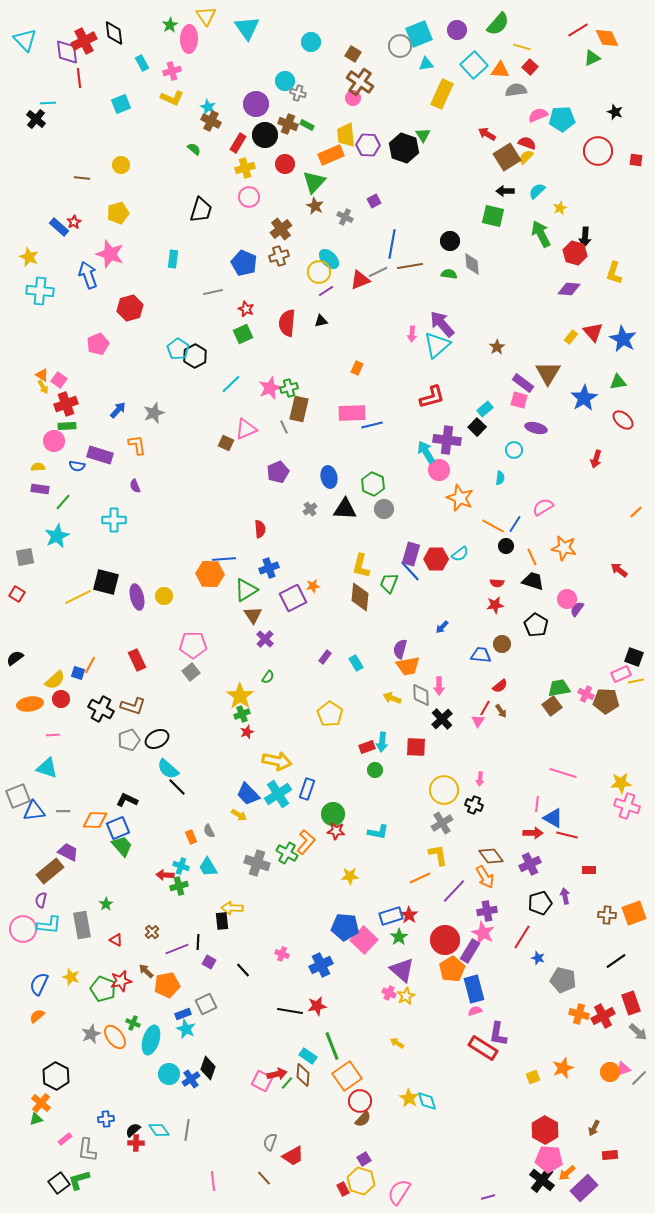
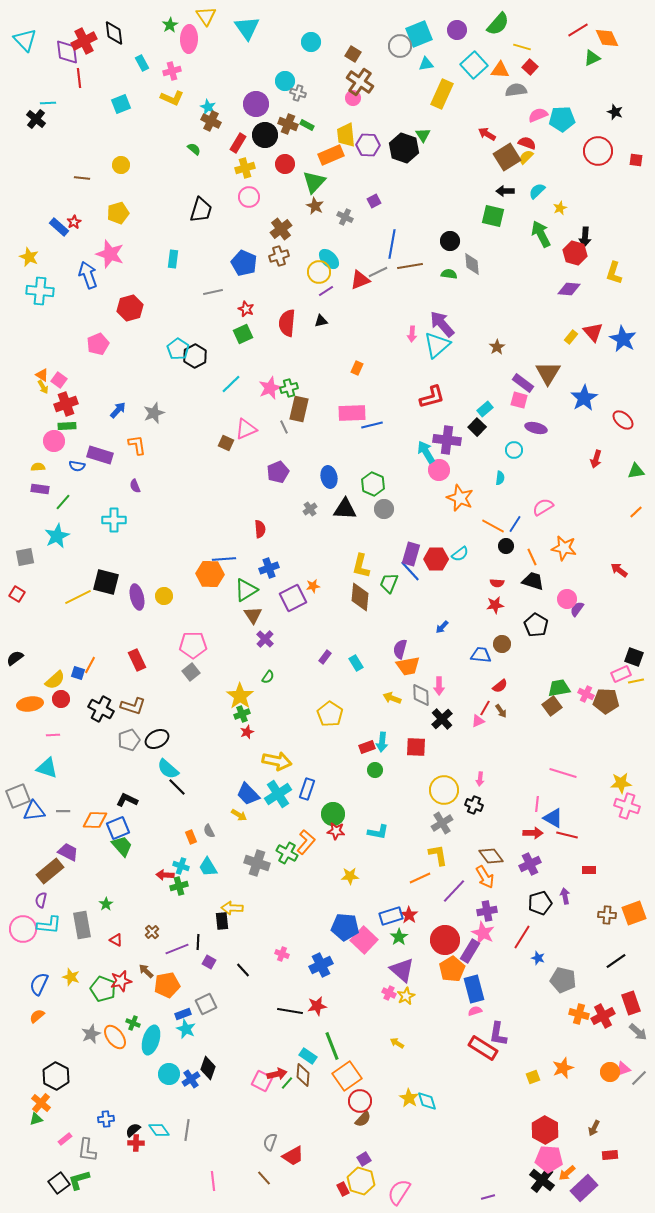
green triangle at (618, 382): moved 18 px right, 89 px down
pink triangle at (478, 721): rotated 32 degrees clockwise
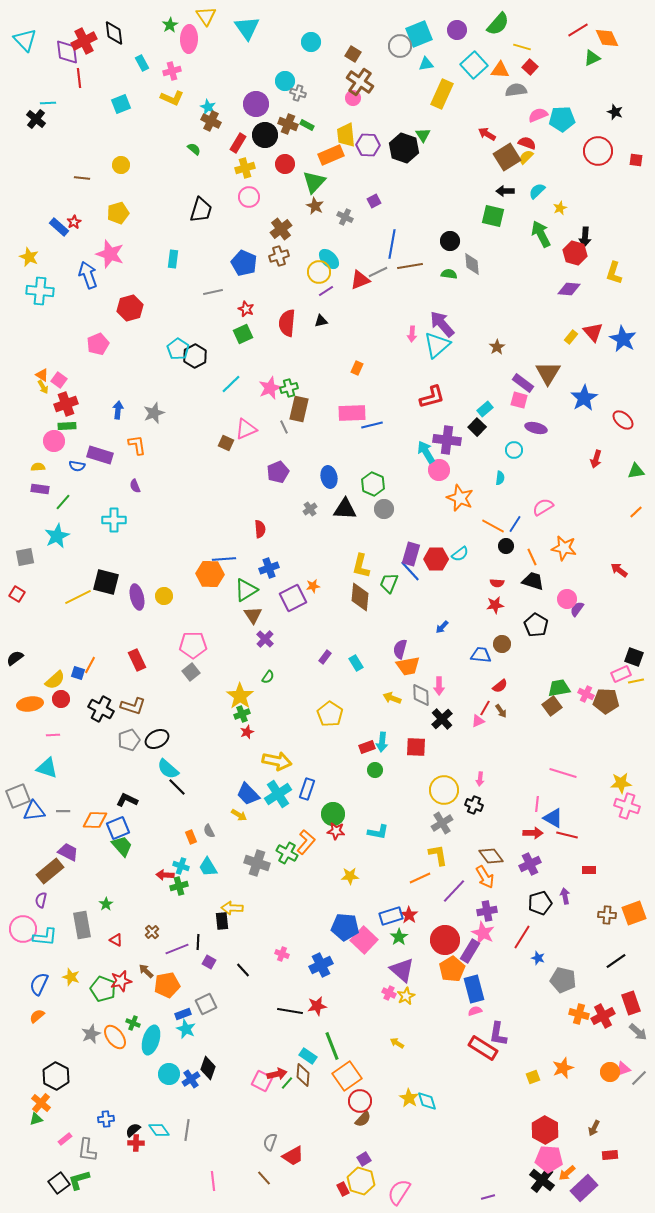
blue arrow at (118, 410): rotated 36 degrees counterclockwise
cyan L-shape at (49, 925): moved 4 px left, 12 px down
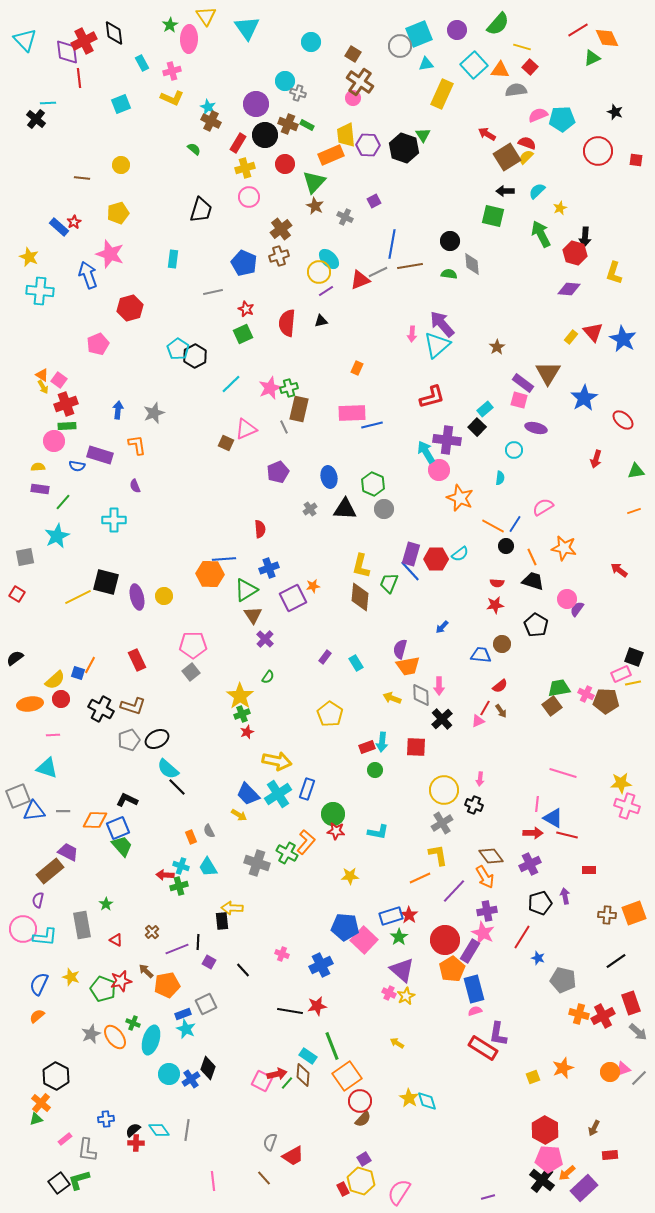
orange line at (636, 512): moved 2 px left, 1 px up; rotated 24 degrees clockwise
yellow line at (636, 681): moved 3 px left, 2 px down
purple semicircle at (41, 900): moved 3 px left
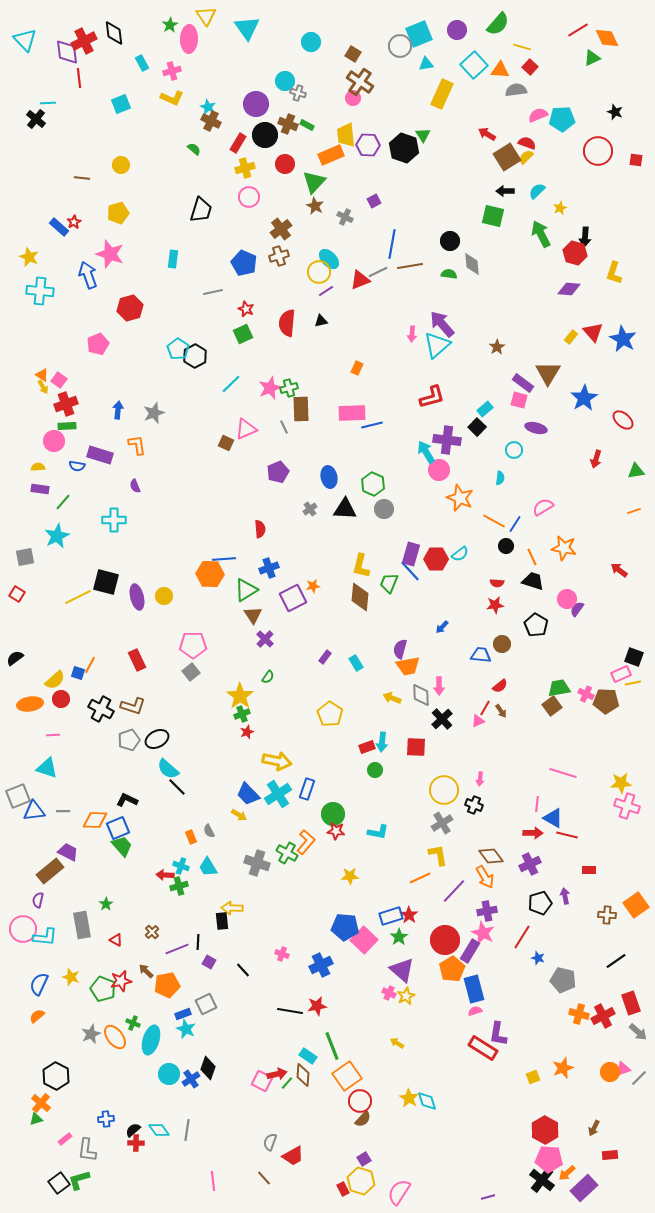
brown rectangle at (299, 409): moved 2 px right; rotated 15 degrees counterclockwise
orange line at (493, 526): moved 1 px right, 5 px up
orange square at (634, 913): moved 2 px right, 8 px up; rotated 15 degrees counterclockwise
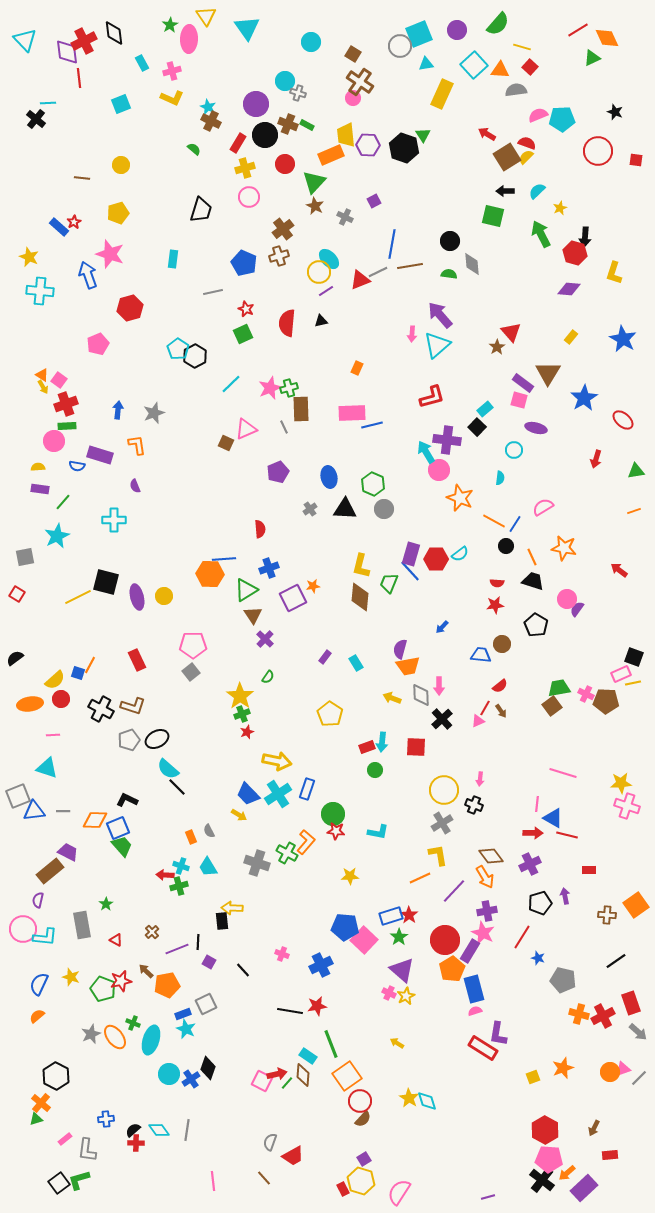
brown cross at (281, 229): moved 2 px right
purple arrow at (442, 324): moved 2 px left, 9 px up
red triangle at (593, 332): moved 82 px left
green line at (332, 1046): moved 1 px left, 2 px up
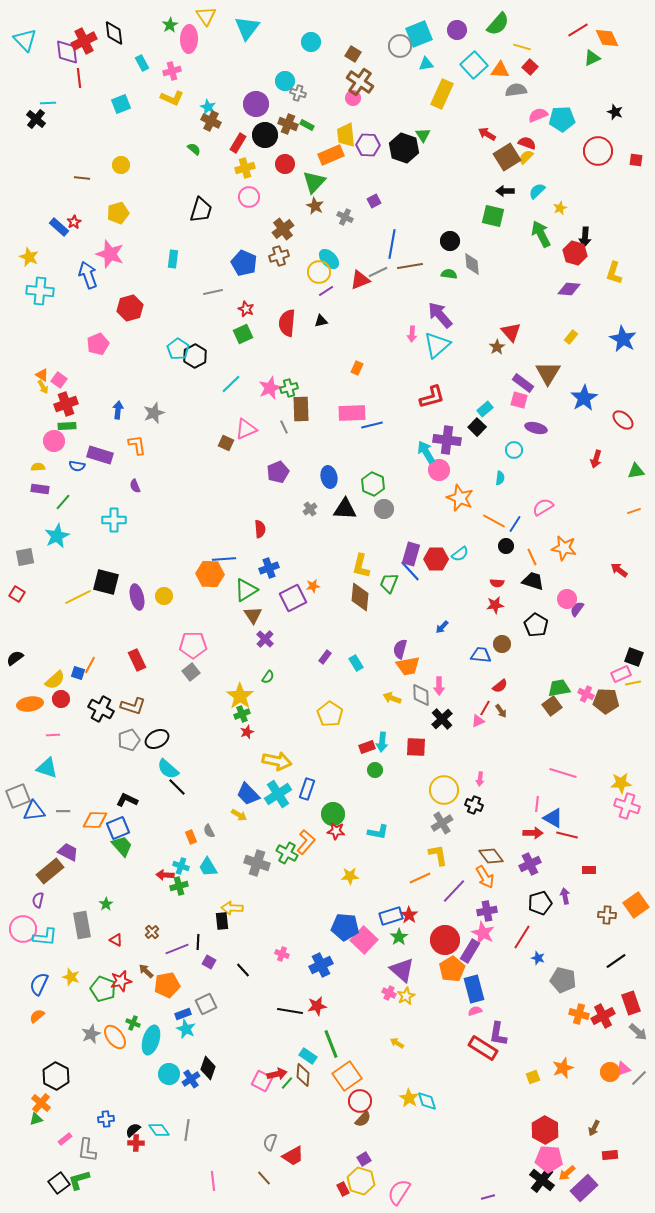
cyan triangle at (247, 28): rotated 12 degrees clockwise
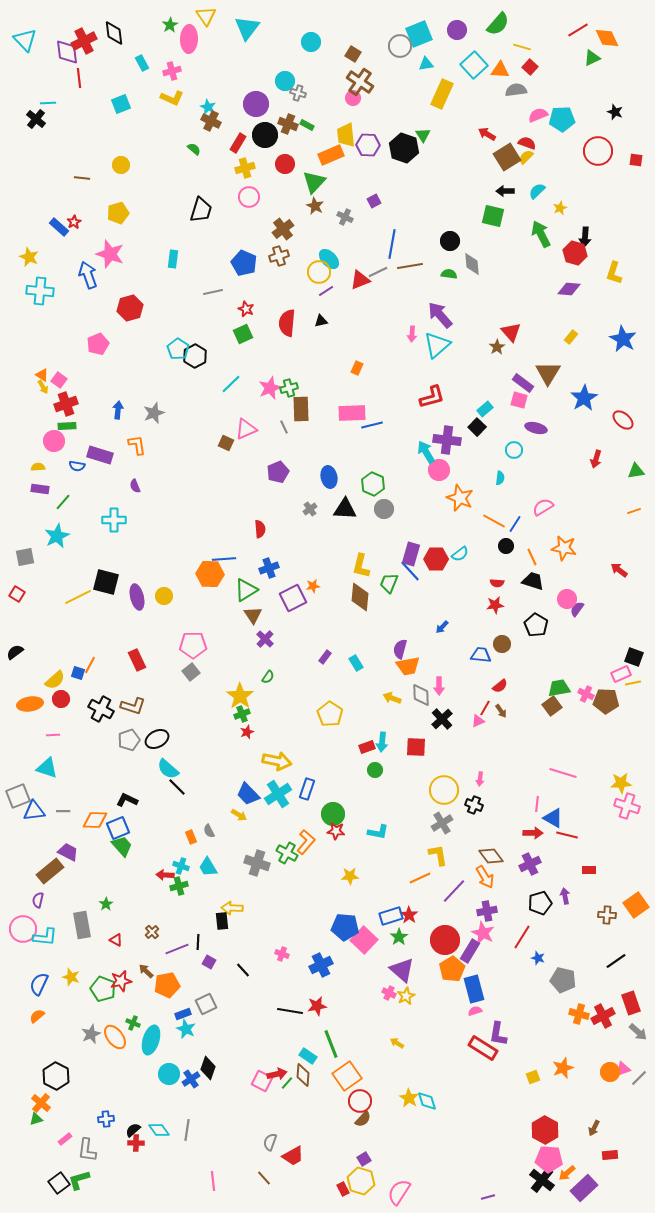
black semicircle at (15, 658): moved 6 px up
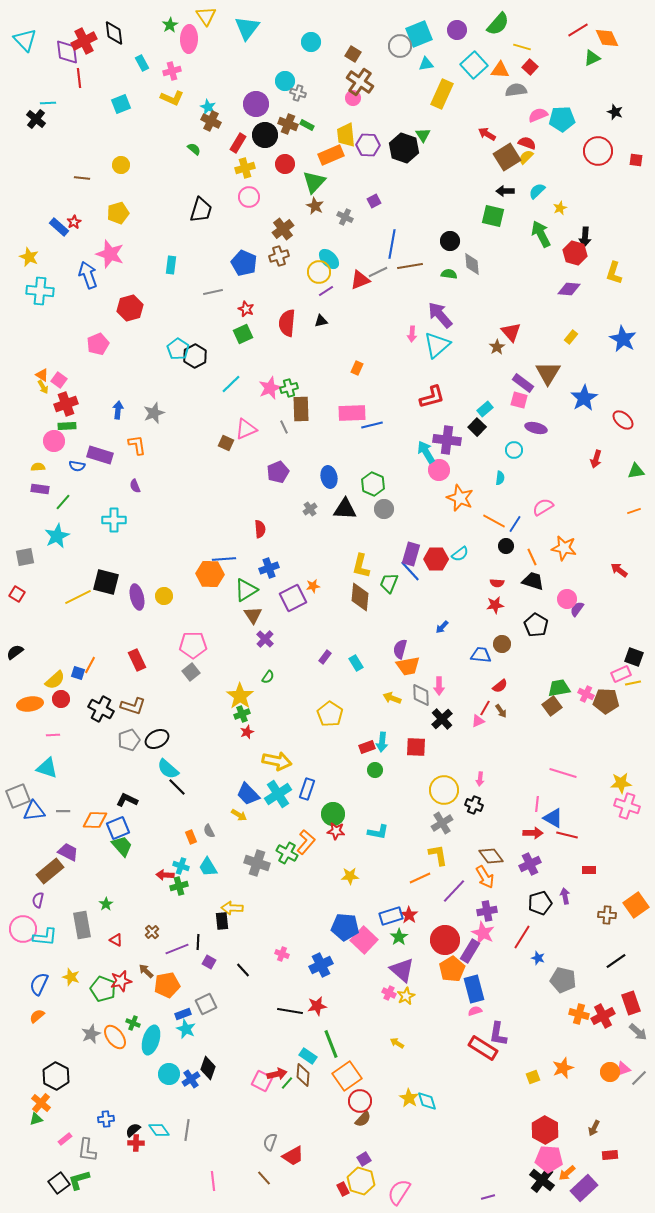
cyan rectangle at (173, 259): moved 2 px left, 6 px down
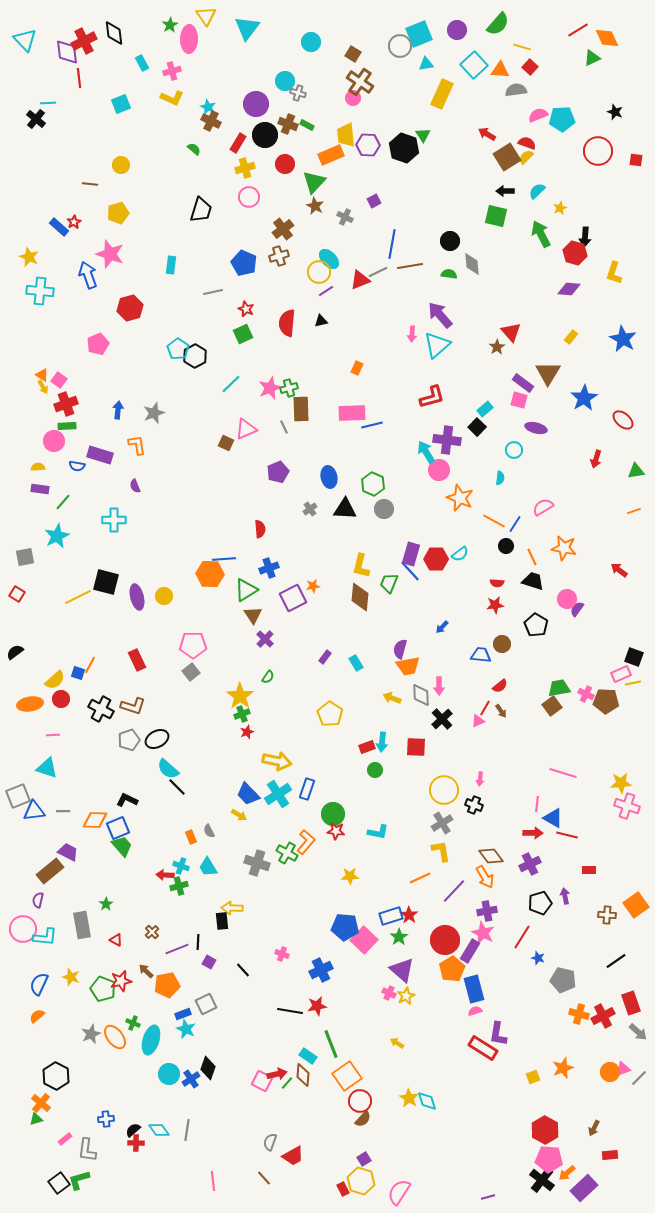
brown line at (82, 178): moved 8 px right, 6 px down
green square at (493, 216): moved 3 px right
yellow L-shape at (438, 855): moved 3 px right, 4 px up
blue cross at (321, 965): moved 5 px down
